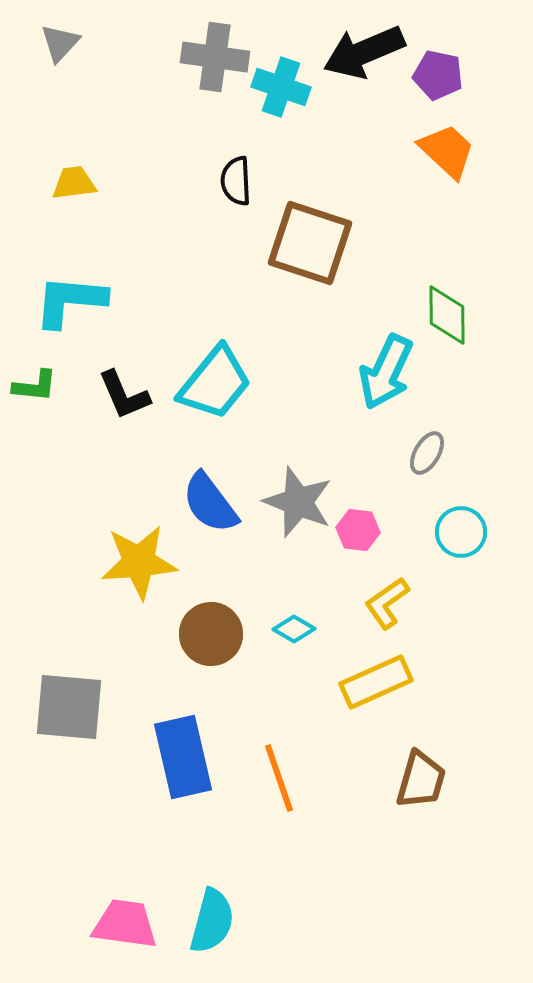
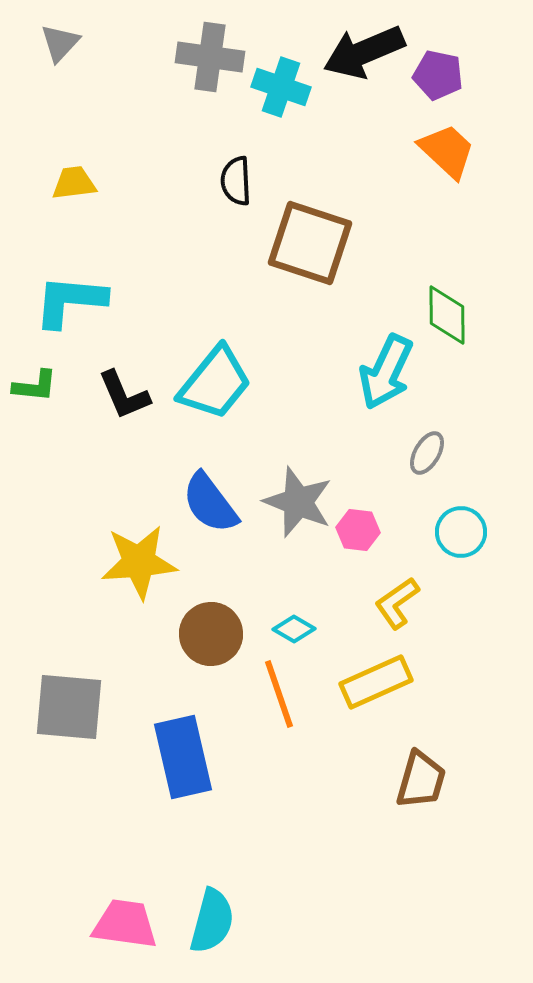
gray cross: moved 5 px left
yellow L-shape: moved 10 px right
orange line: moved 84 px up
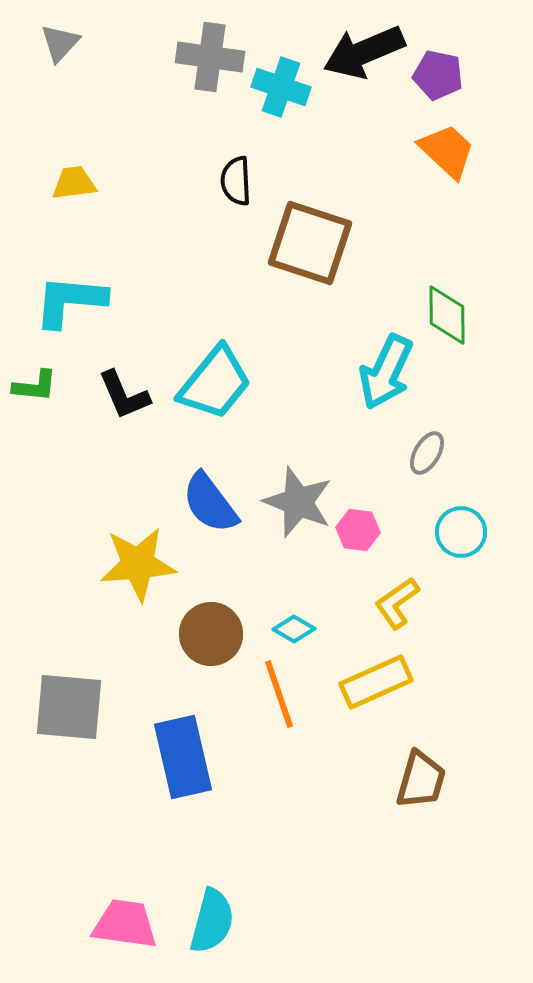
yellow star: moved 1 px left, 2 px down
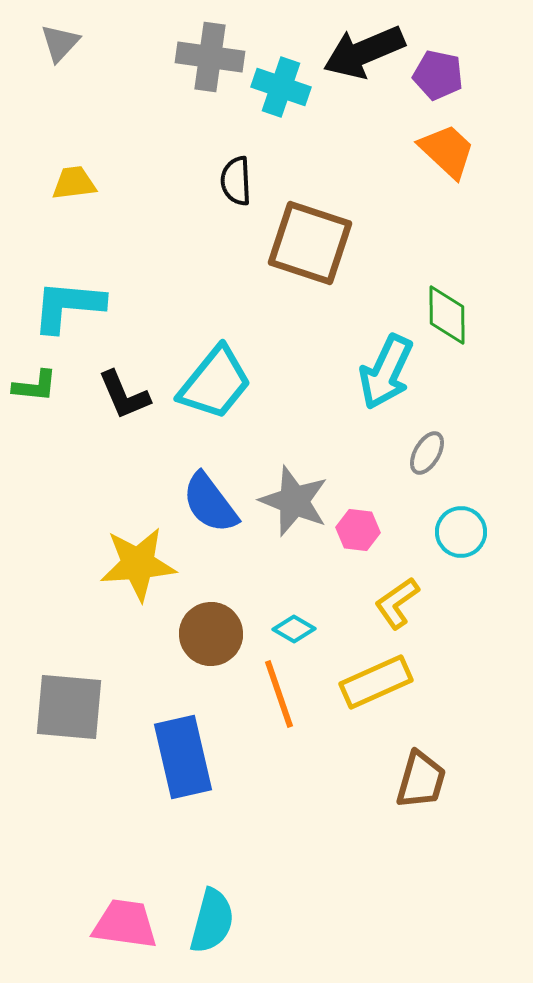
cyan L-shape: moved 2 px left, 5 px down
gray star: moved 4 px left, 1 px up
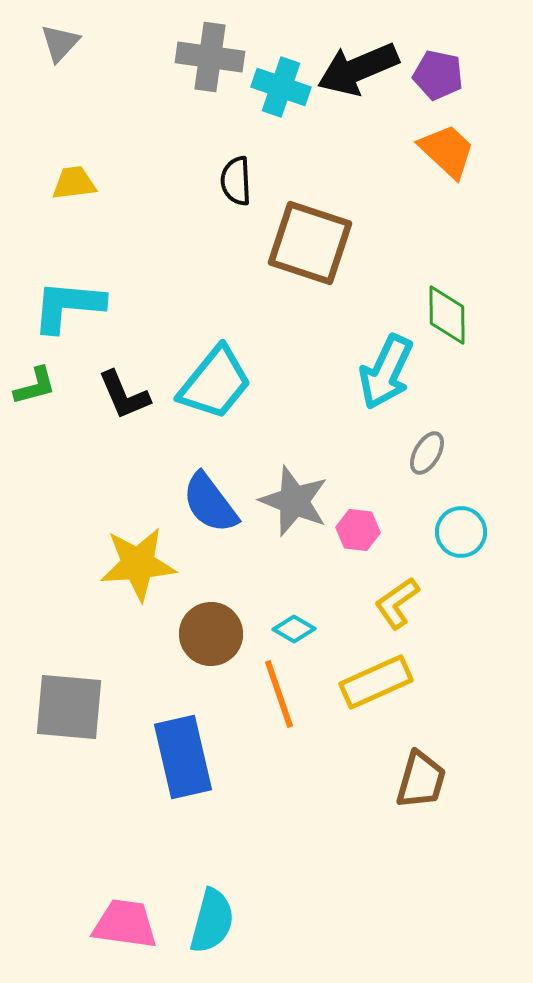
black arrow: moved 6 px left, 17 px down
green L-shape: rotated 21 degrees counterclockwise
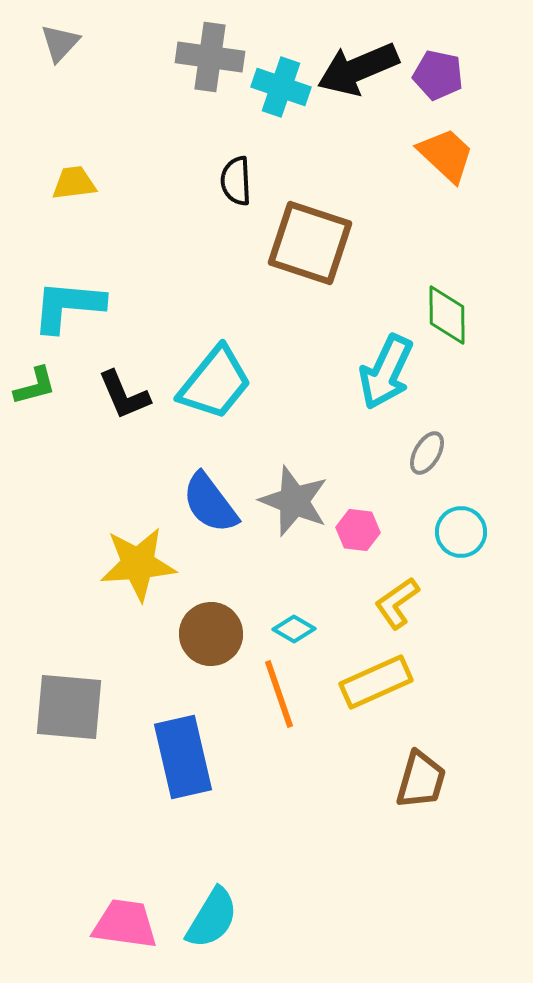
orange trapezoid: moved 1 px left, 4 px down
cyan semicircle: moved 3 px up; rotated 16 degrees clockwise
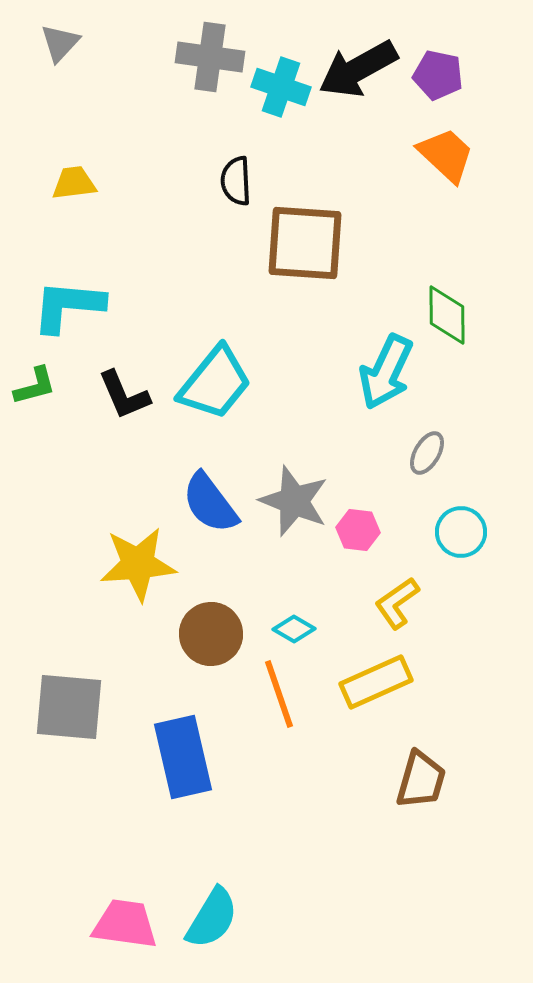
black arrow: rotated 6 degrees counterclockwise
brown square: moved 5 px left; rotated 14 degrees counterclockwise
